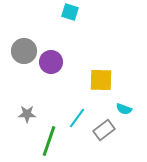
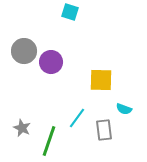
gray star: moved 5 px left, 14 px down; rotated 24 degrees clockwise
gray rectangle: rotated 60 degrees counterclockwise
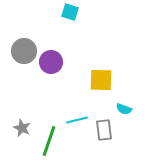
cyan line: moved 2 px down; rotated 40 degrees clockwise
